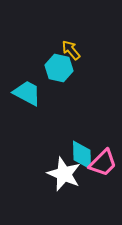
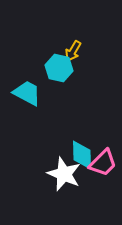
yellow arrow: moved 2 px right, 1 px down; rotated 110 degrees counterclockwise
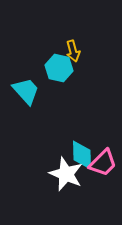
yellow arrow: rotated 45 degrees counterclockwise
cyan trapezoid: moved 1 px left, 2 px up; rotated 20 degrees clockwise
white star: moved 2 px right
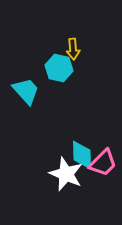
yellow arrow: moved 2 px up; rotated 10 degrees clockwise
